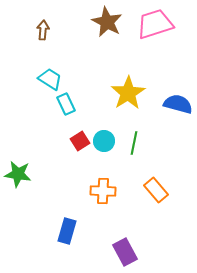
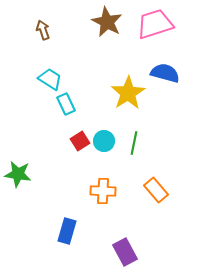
brown arrow: rotated 24 degrees counterclockwise
blue semicircle: moved 13 px left, 31 px up
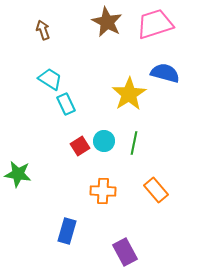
yellow star: moved 1 px right, 1 px down
red square: moved 5 px down
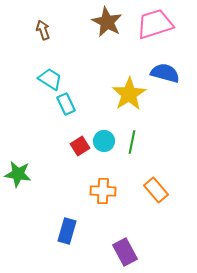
green line: moved 2 px left, 1 px up
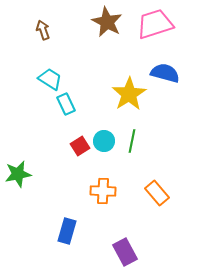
green line: moved 1 px up
green star: rotated 20 degrees counterclockwise
orange rectangle: moved 1 px right, 3 px down
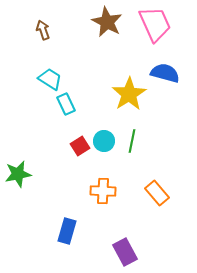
pink trapezoid: rotated 84 degrees clockwise
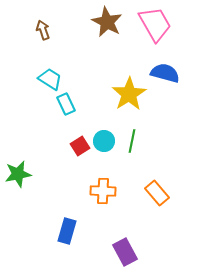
pink trapezoid: rotated 6 degrees counterclockwise
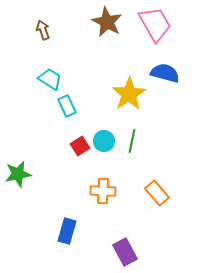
cyan rectangle: moved 1 px right, 2 px down
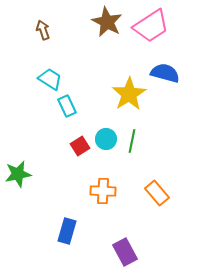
pink trapezoid: moved 4 px left, 2 px down; rotated 87 degrees clockwise
cyan circle: moved 2 px right, 2 px up
